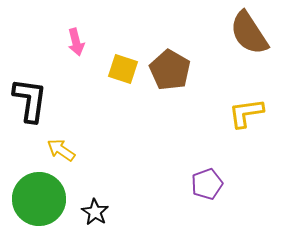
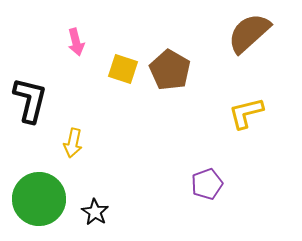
brown semicircle: rotated 81 degrees clockwise
black L-shape: rotated 6 degrees clockwise
yellow L-shape: rotated 6 degrees counterclockwise
yellow arrow: moved 12 px right, 7 px up; rotated 112 degrees counterclockwise
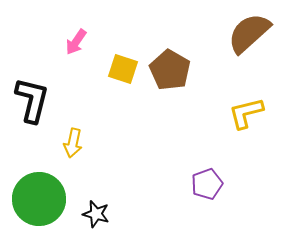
pink arrow: rotated 48 degrees clockwise
black L-shape: moved 2 px right
black star: moved 1 px right, 2 px down; rotated 16 degrees counterclockwise
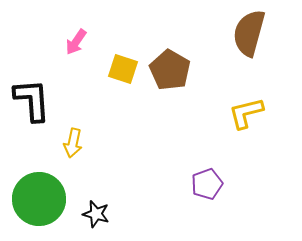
brown semicircle: rotated 33 degrees counterclockwise
black L-shape: rotated 18 degrees counterclockwise
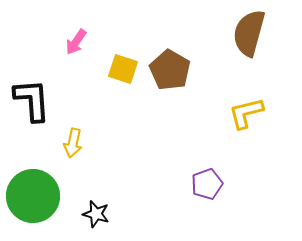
green circle: moved 6 px left, 3 px up
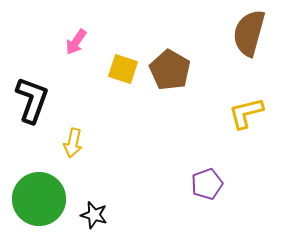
black L-shape: rotated 24 degrees clockwise
green circle: moved 6 px right, 3 px down
black star: moved 2 px left, 1 px down
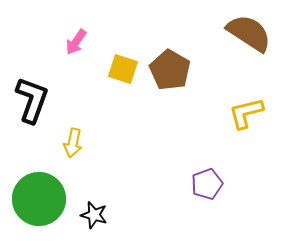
brown semicircle: rotated 108 degrees clockwise
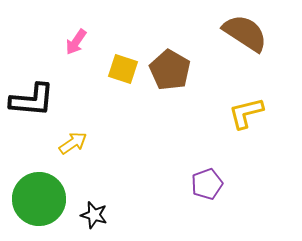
brown semicircle: moved 4 px left
black L-shape: rotated 75 degrees clockwise
yellow arrow: rotated 136 degrees counterclockwise
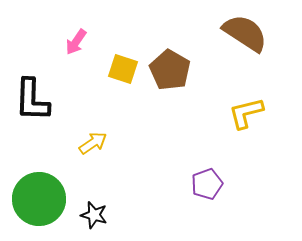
black L-shape: rotated 87 degrees clockwise
yellow arrow: moved 20 px right
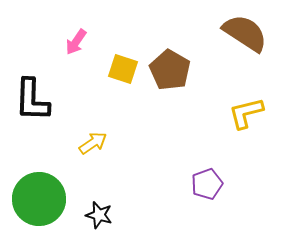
black star: moved 5 px right
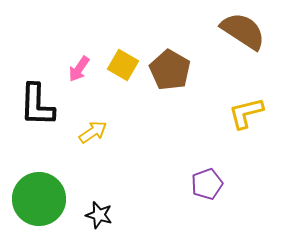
brown semicircle: moved 2 px left, 2 px up
pink arrow: moved 3 px right, 27 px down
yellow square: moved 4 px up; rotated 12 degrees clockwise
black L-shape: moved 5 px right, 5 px down
yellow arrow: moved 11 px up
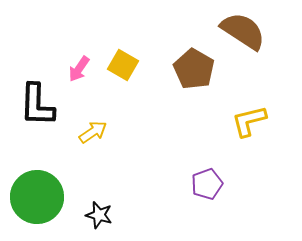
brown pentagon: moved 24 px right, 1 px up
yellow L-shape: moved 3 px right, 8 px down
green circle: moved 2 px left, 2 px up
